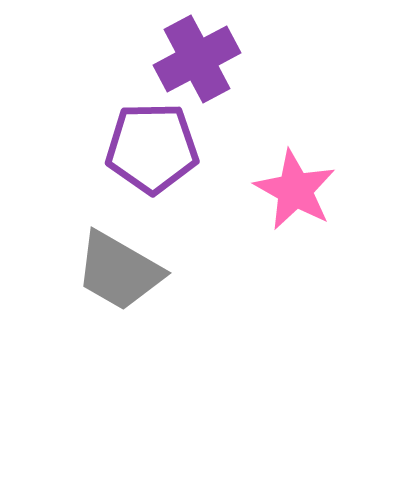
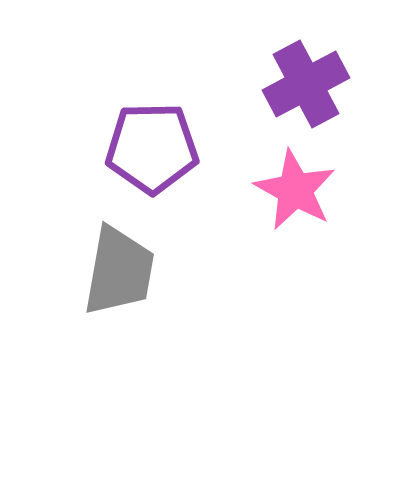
purple cross: moved 109 px right, 25 px down
gray trapezoid: rotated 110 degrees counterclockwise
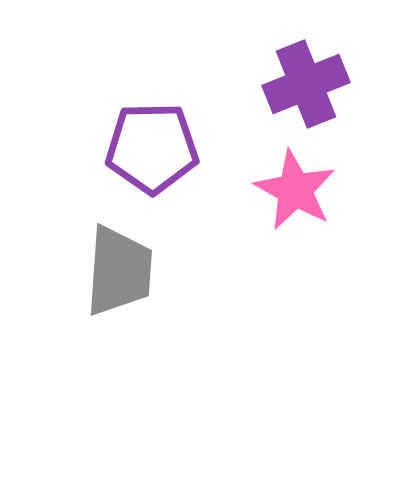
purple cross: rotated 6 degrees clockwise
gray trapezoid: rotated 6 degrees counterclockwise
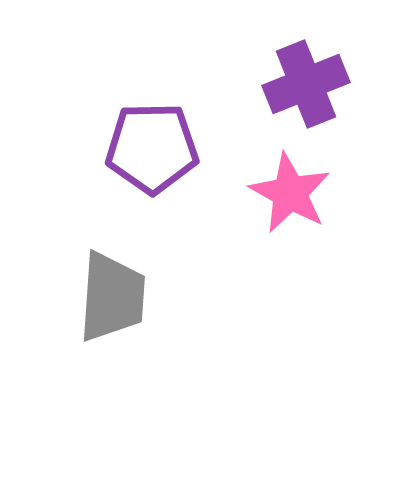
pink star: moved 5 px left, 3 px down
gray trapezoid: moved 7 px left, 26 px down
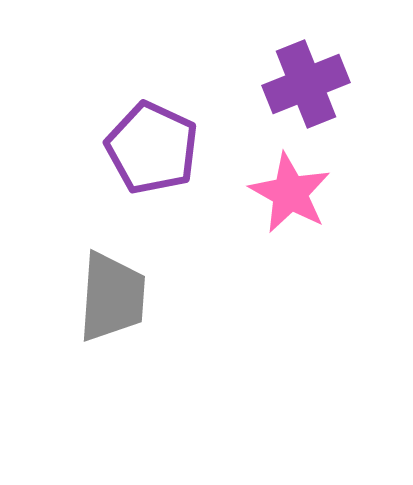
purple pentagon: rotated 26 degrees clockwise
